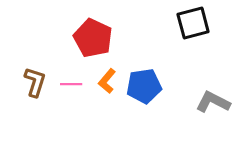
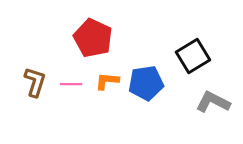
black square: moved 33 px down; rotated 16 degrees counterclockwise
orange L-shape: rotated 55 degrees clockwise
blue pentagon: moved 2 px right, 3 px up
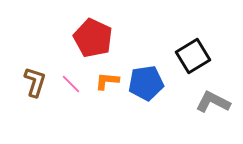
pink line: rotated 45 degrees clockwise
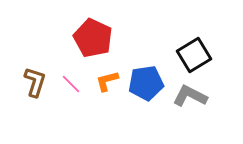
black square: moved 1 px right, 1 px up
orange L-shape: rotated 20 degrees counterclockwise
gray L-shape: moved 23 px left, 6 px up
